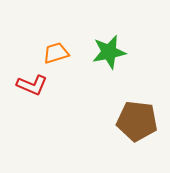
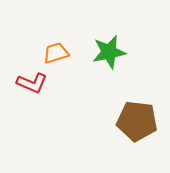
red L-shape: moved 2 px up
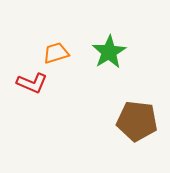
green star: rotated 20 degrees counterclockwise
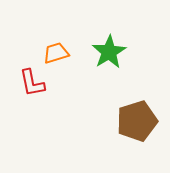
red L-shape: rotated 56 degrees clockwise
brown pentagon: rotated 24 degrees counterclockwise
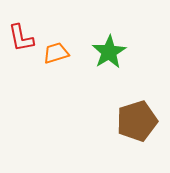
red L-shape: moved 11 px left, 45 px up
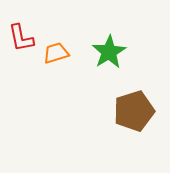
brown pentagon: moved 3 px left, 10 px up
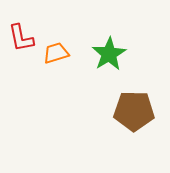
green star: moved 2 px down
brown pentagon: rotated 18 degrees clockwise
